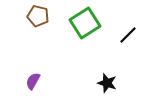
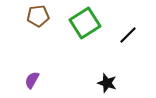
brown pentagon: rotated 20 degrees counterclockwise
purple semicircle: moved 1 px left, 1 px up
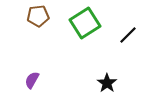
black star: rotated 18 degrees clockwise
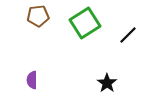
purple semicircle: rotated 30 degrees counterclockwise
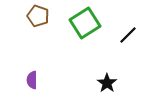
brown pentagon: rotated 25 degrees clockwise
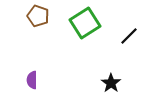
black line: moved 1 px right, 1 px down
black star: moved 4 px right
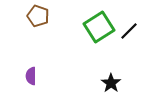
green square: moved 14 px right, 4 px down
black line: moved 5 px up
purple semicircle: moved 1 px left, 4 px up
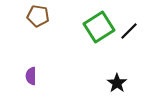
brown pentagon: rotated 10 degrees counterclockwise
black star: moved 6 px right
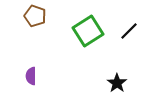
brown pentagon: moved 3 px left; rotated 10 degrees clockwise
green square: moved 11 px left, 4 px down
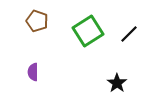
brown pentagon: moved 2 px right, 5 px down
black line: moved 3 px down
purple semicircle: moved 2 px right, 4 px up
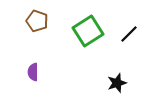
black star: rotated 18 degrees clockwise
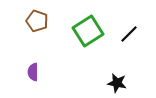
black star: rotated 30 degrees clockwise
